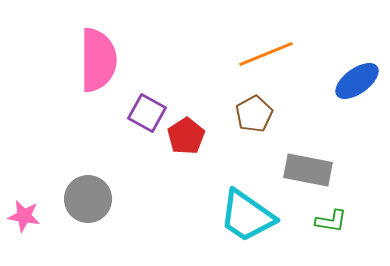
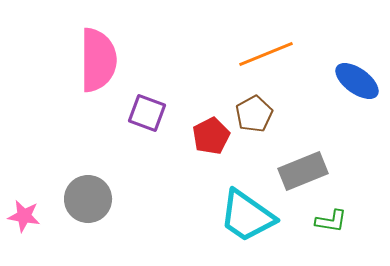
blue ellipse: rotated 72 degrees clockwise
purple square: rotated 9 degrees counterclockwise
red pentagon: moved 25 px right; rotated 6 degrees clockwise
gray rectangle: moved 5 px left, 1 px down; rotated 33 degrees counterclockwise
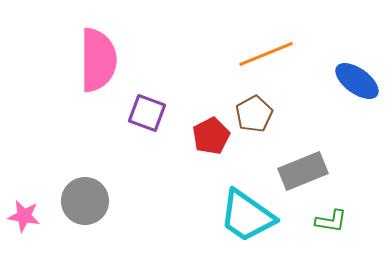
gray circle: moved 3 px left, 2 px down
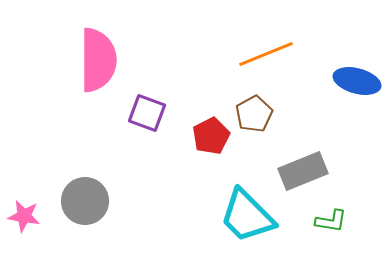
blue ellipse: rotated 21 degrees counterclockwise
cyan trapezoid: rotated 10 degrees clockwise
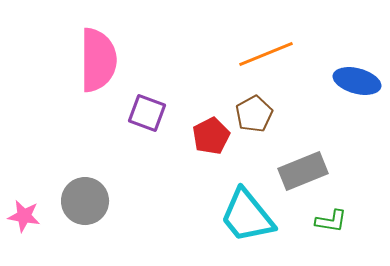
cyan trapezoid: rotated 6 degrees clockwise
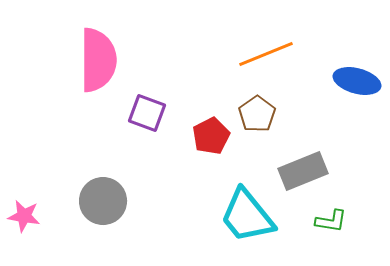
brown pentagon: moved 3 px right; rotated 6 degrees counterclockwise
gray circle: moved 18 px right
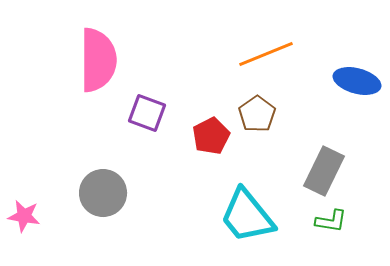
gray rectangle: moved 21 px right; rotated 42 degrees counterclockwise
gray circle: moved 8 px up
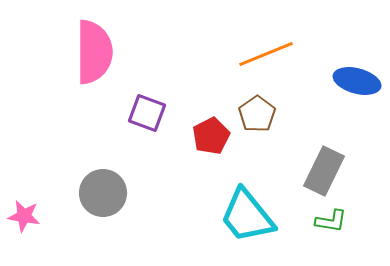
pink semicircle: moved 4 px left, 8 px up
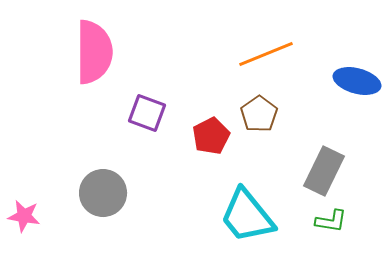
brown pentagon: moved 2 px right
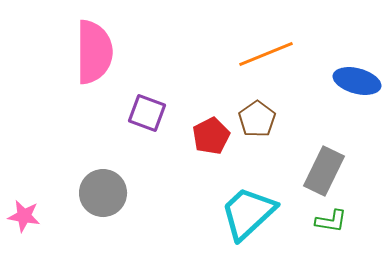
brown pentagon: moved 2 px left, 5 px down
cyan trapezoid: moved 1 px right, 3 px up; rotated 86 degrees clockwise
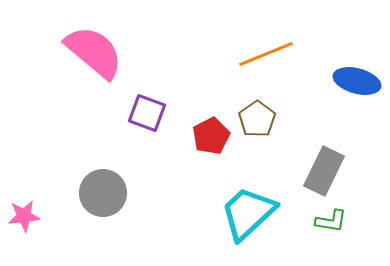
pink semicircle: rotated 50 degrees counterclockwise
pink star: rotated 16 degrees counterclockwise
